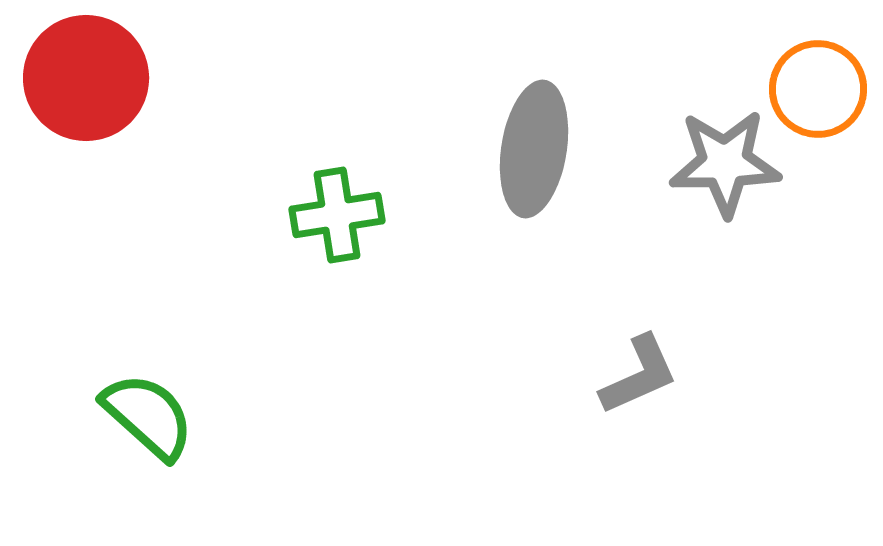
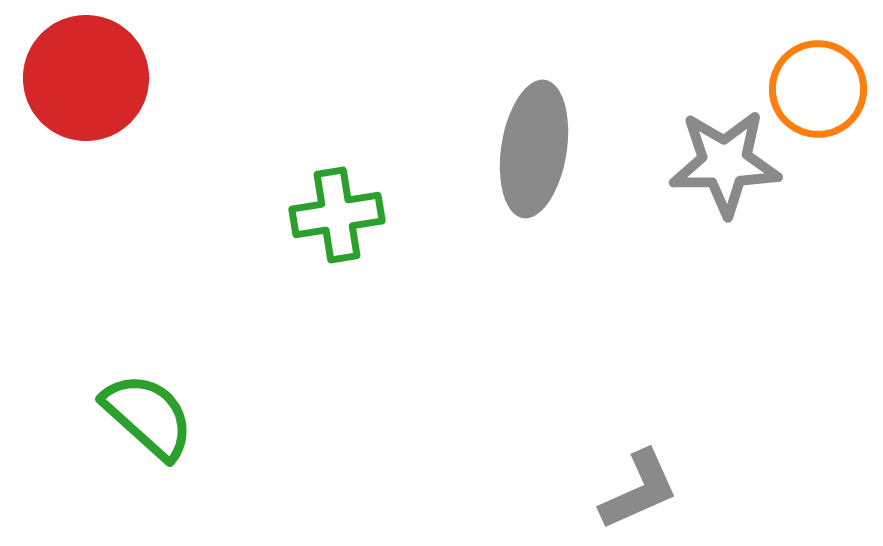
gray L-shape: moved 115 px down
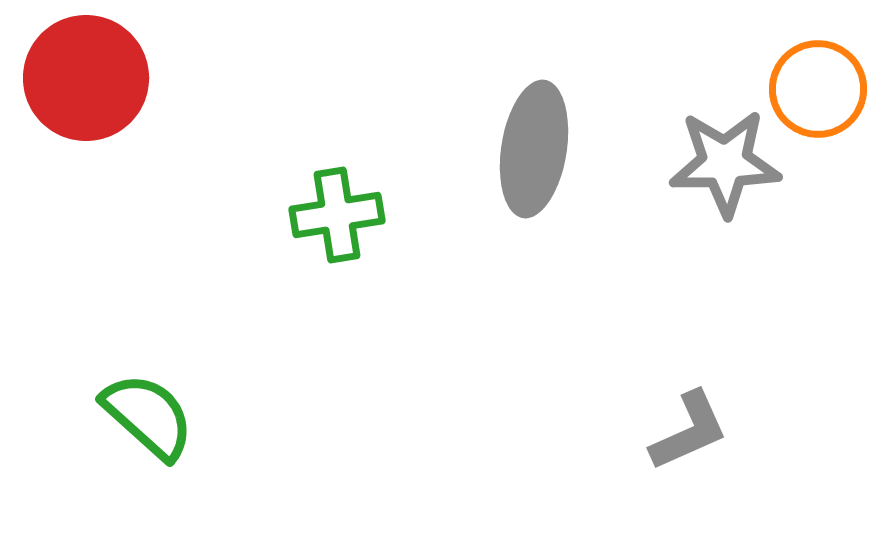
gray L-shape: moved 50 px right, 59 px up
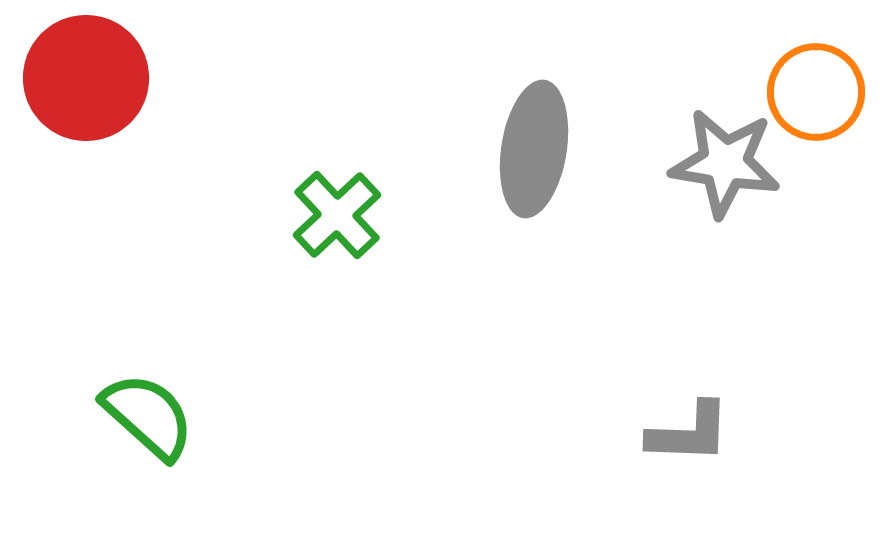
orange circle: moved 2 px left, 3 px down
gray star: rotated 10 degrees clockwise
green cross: rotated 34 degrees counterclockwise
gray L-shape: moved 2 px down; rotated 26 degrees clockwise
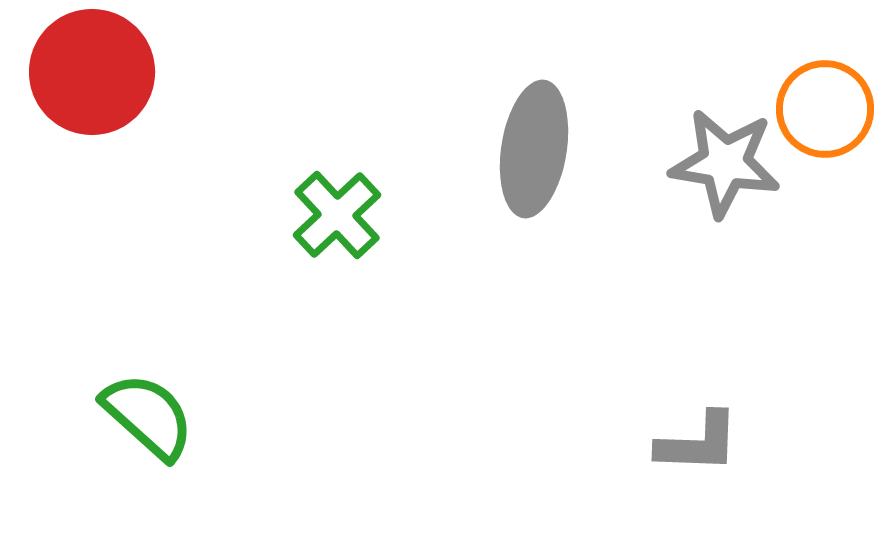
red circle: moved 6 px right, 6 px up
orange circle: moved 9 px right, 17 px down
gray L-shape: moved 9 px right, 10 px down
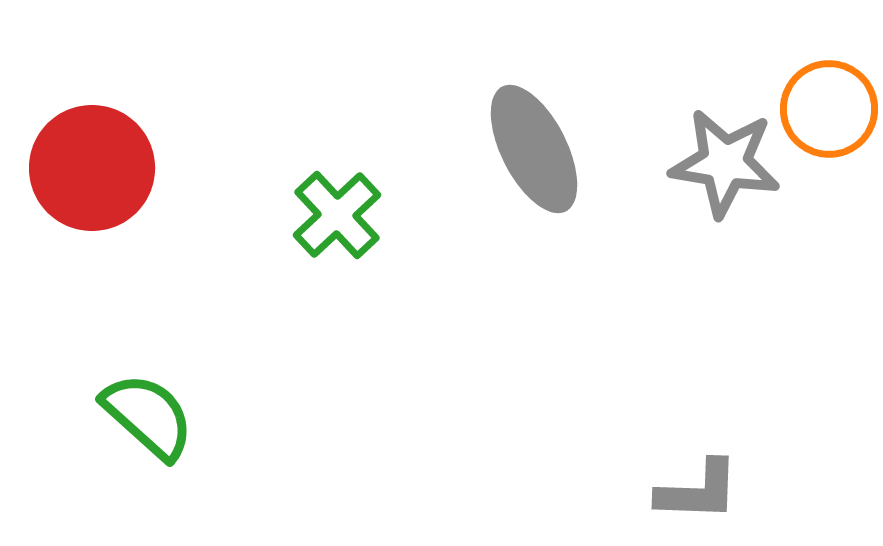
red circle: moved 96 px down
orange circle: moved 4 px right
gray ellipse: rotated 36 degrees counterclockwise
gray L-shape: moved 48 px down
